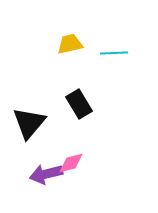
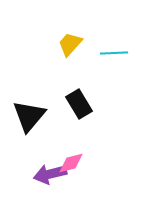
yellow trapezoid: rotated 36 degrees counterclockwise
black triangle: moved 7 px up
purple arrow: moved 4 px right
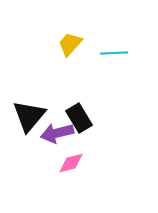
black rectangle: moved 14 px down
purple arrow: moved 7 px right, 41 px up
